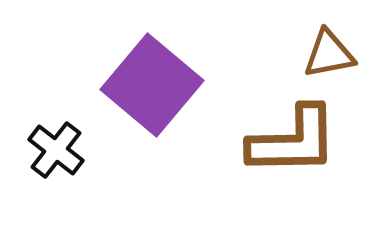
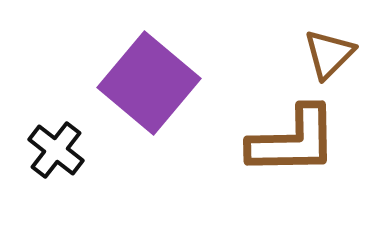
brown triangle: rotated 34 degrees counterclockwise
purple square: moved 3 px left, 2 px up
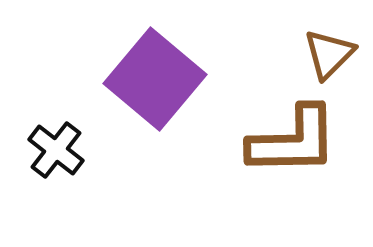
purple square: moved 6 px right, 4 px up
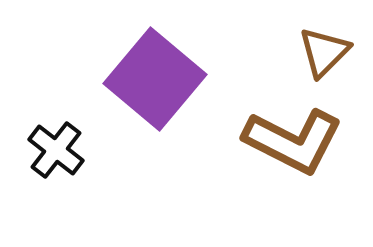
brown triangle: moved 5 px left, 2 px up
brown L-shape: rotated 28 degrees clockwise
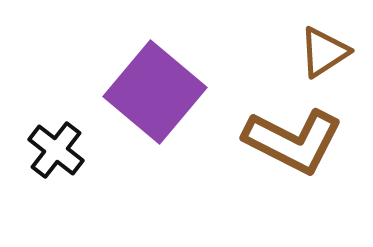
brown triangle: rotated 12 degrees clockwise
purple square: moved 13 px down
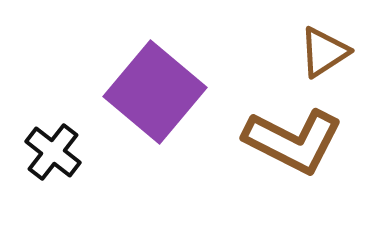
black cross: moved 3 px left, 2 px down
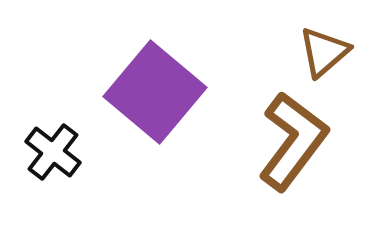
brown triangle: rotated 8 degrees counterclockwise
brown L-shape: rotated 80 degrees counterclockwise
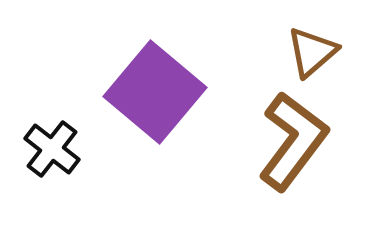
brown triangle: moved 12 px left
black cross: moved 1 px left, 3 px up
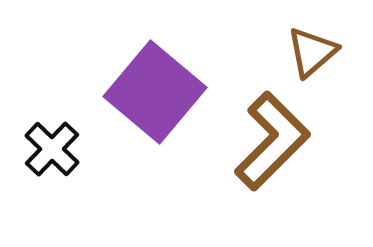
brown L-shape: moved 21 px left; rotated 8 degrees clockwise
black cross: rotated 6 degrees clockwise
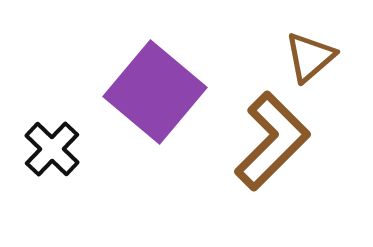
brown triangle: moved 2 px left, 5 px down
